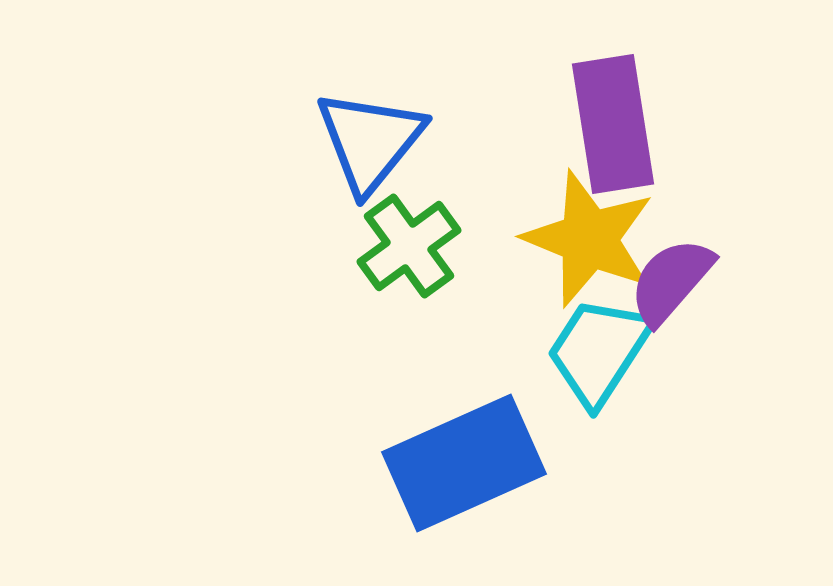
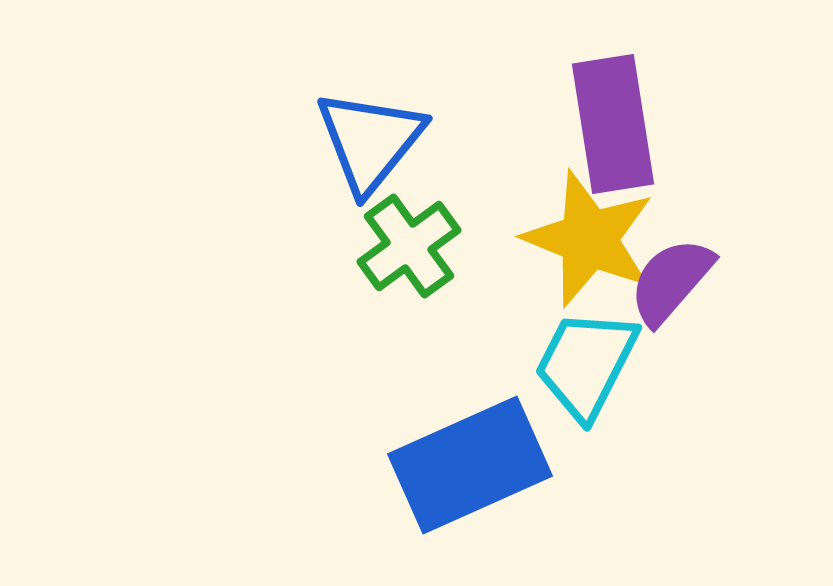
cyan trapezoid: moved 13 px left, 13 px down; rotated 6 degrees counterclockwise
blue rectangle: moved 6 px right, 2 px down
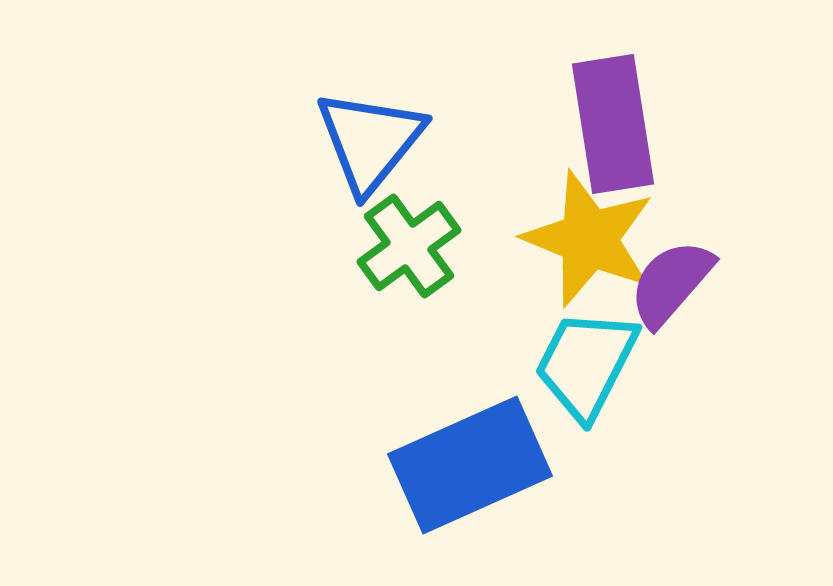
purple semicircle: moved 2 px down
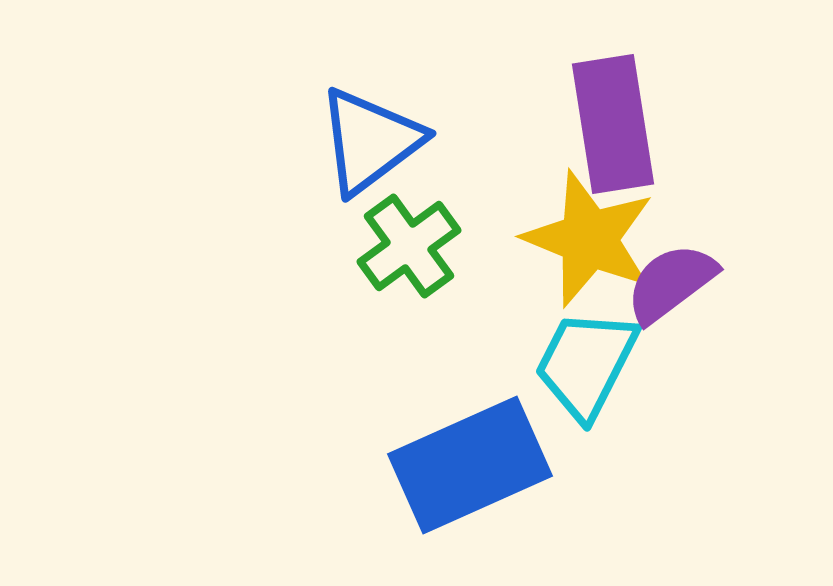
blue triangle: rotated 14 degrees clockwise
purple semicircle: rotated 12 degrees clockwise
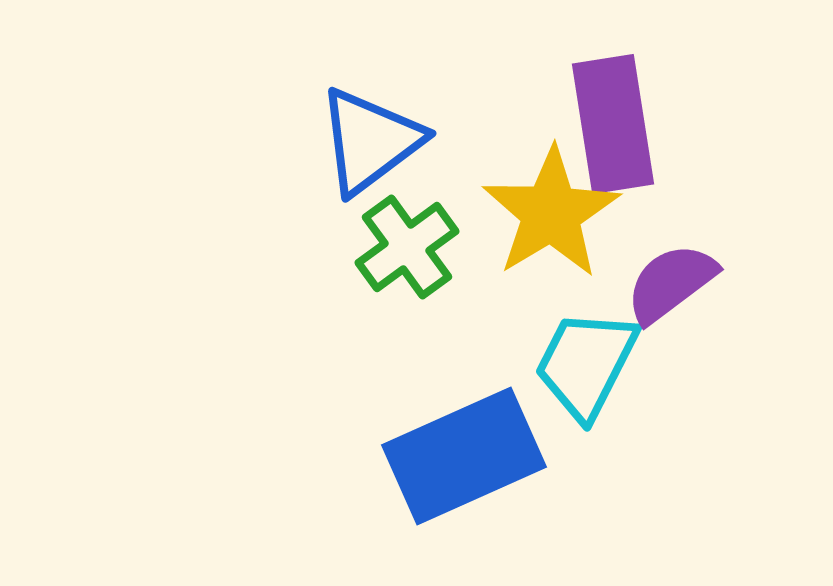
yellow star: moved 38 px left, 26 px up; rotated 19 degrees clockwise
green cross: moved 2 px left, 1 px down
blue rectangle: moved 6 px left, 9 px up
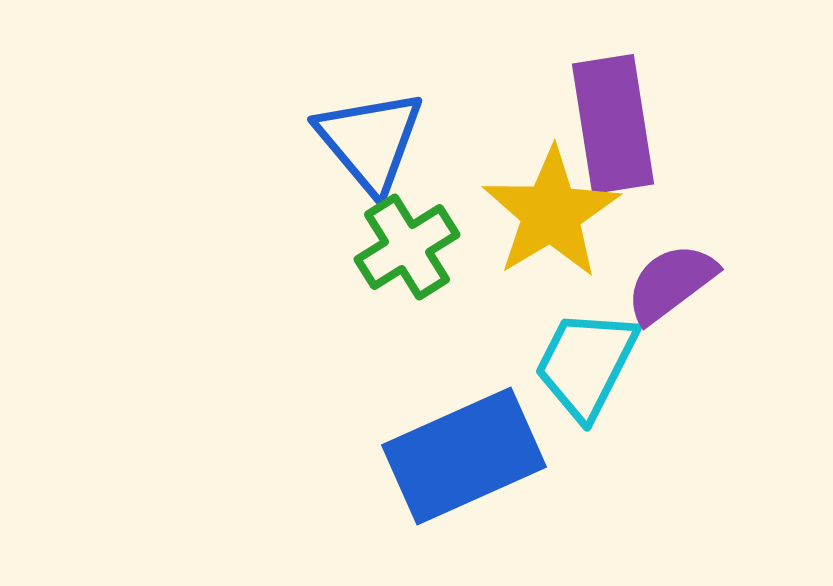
blue triangle: rotated 33 degrees counterclockwise
green cross: rotated 4 degrees clockwise
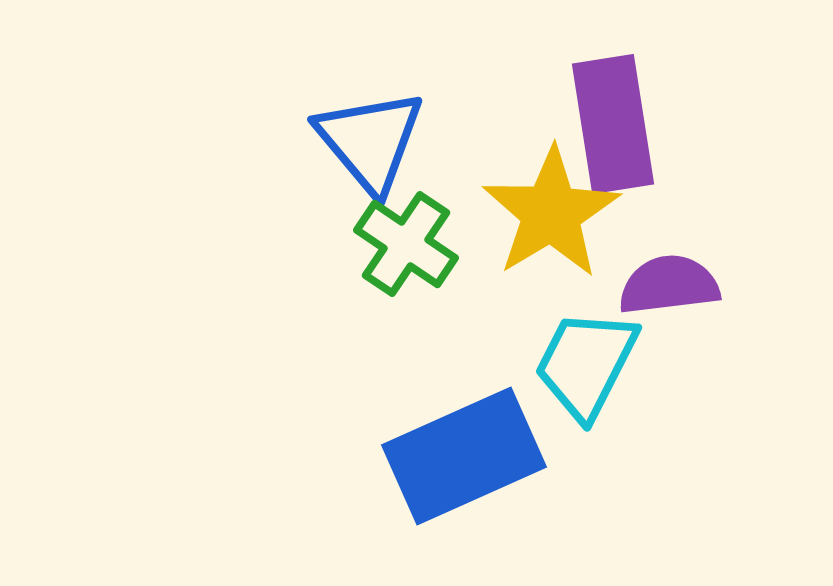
green cross: moved 1 px left, 3 px up; rotated 24 degrees counterclockwise
purple semicircle: moved 2 px left, 2 px down; rotated 30 degrees clockwise
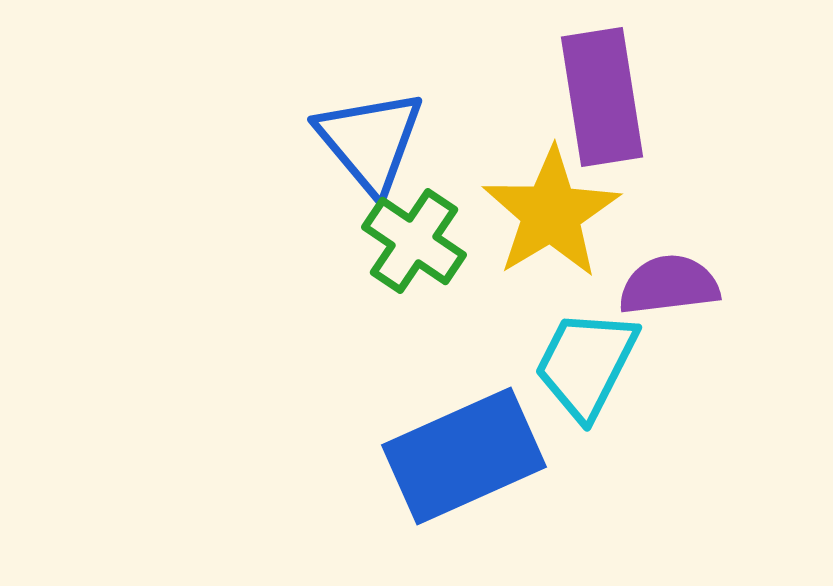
purple rectangle: moved 11 px left, 27 px up
green cross: moved 8 px right, 3 px up
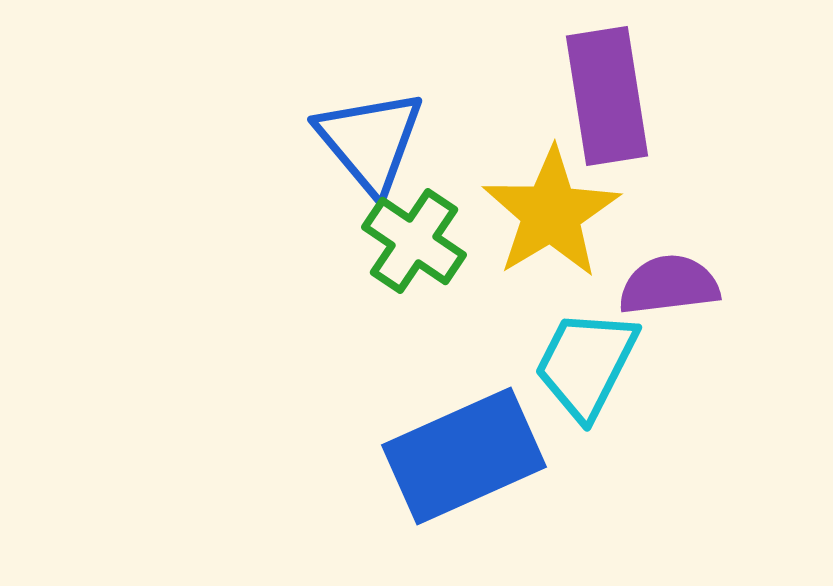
purple rectangle: moved 5 px right, 1 px up
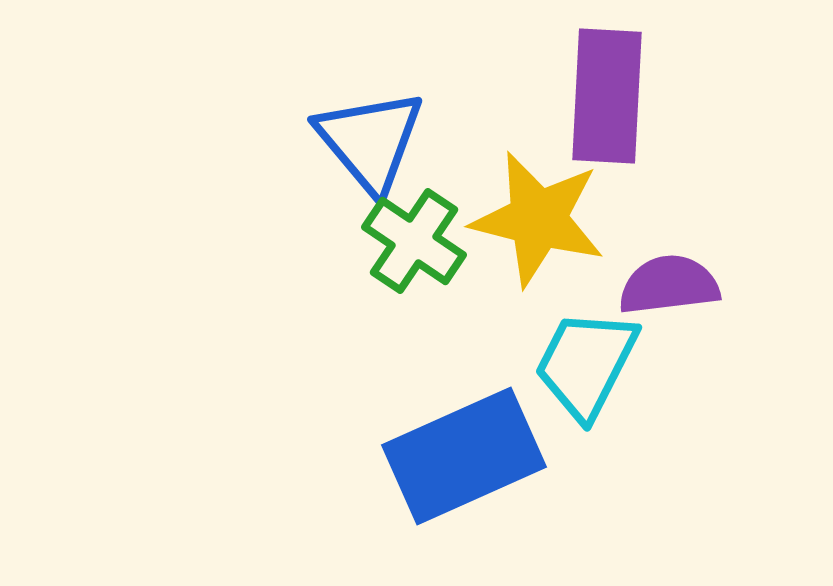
purple rectangle: rotated 12 degrees clockwise
yellow star: moved 13 px left, 6 px down; rotated 27 degrees counterclockwise
